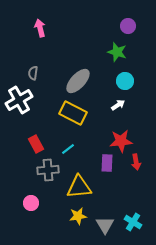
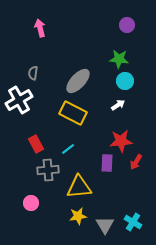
purple circle: moved 1 px left, 1 px up
green star: moved 2 px right, 7 px down; rotated 12 degrees counterclockwise
red arrow: rotated 42 degrees clockwise
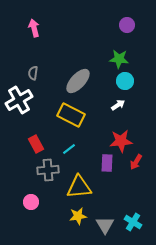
pink arrow: moved 6 px left
yellow rectangle: moved 2 px left, 2 px down
cyan line: moved 1 px right
pink circle: moved 1 px up
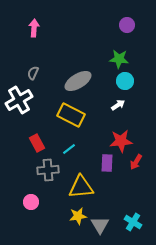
pink arrow: rotated 18 degrees clockwise
gray semicircle: rotated 16 degrees clockwise
gray ellipse: rotated 16 degrees clockwise
red rectangle: moved 1 px right, 1 px up
yellow triangle: moved 2 px right
gray triangle: moved 5 px left
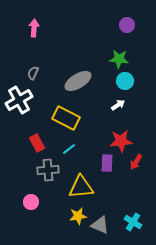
yellow rectangle: moved 5 px left, 3 px down
gray triangle: rotated 36 degrees counterclockwise
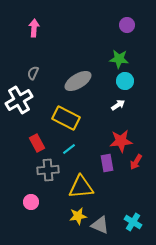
purple rectangle: rotated 12 degrees counterclockwise
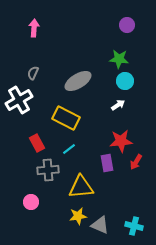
cyan cross: moved 1 px right, 4 px down; rotated 18 degrees counterclockwise
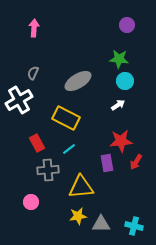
gray triangle: moved 1 px right, 1 px up; rotated 24 degrees counterclockwise
